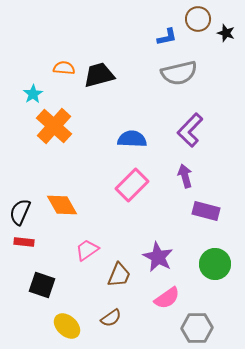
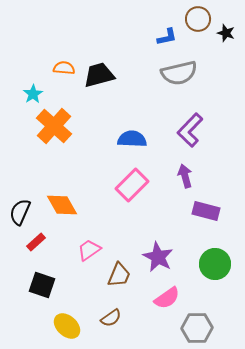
red rectangle: moved 12 px right; rotated 48 degrees counterclockwise
pink trapezoid: moved 2 px right
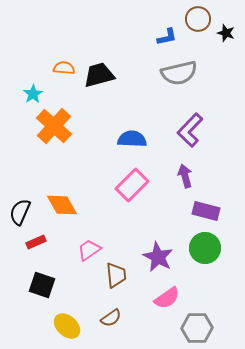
red rectangle: rotated 18 degrees clockwise
green circle: moved 10 px left, 16 px up
brown trapezoid: moved 3 px left; rotated 28 degrees counterclockwise
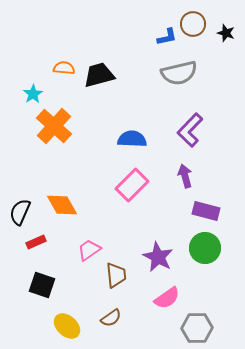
brown circle: moved 5 px left, 5 px down
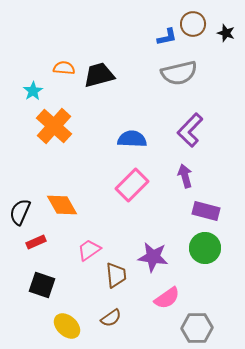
cyan star: moved 3 px up
purple star: moved 5 px left; rotated 20 degrees counterclockwise
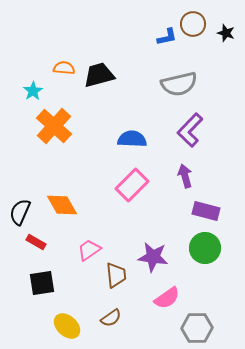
gray semicircle: moved 11 px down
red rectangle: rotated 54 degrees clockwise
black square: moved 2 px up; rotated 28 degrees counterclockwise
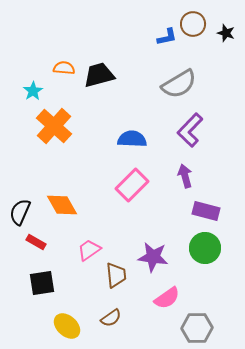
gray semicircle: rotated 18 degrees counterclockwise
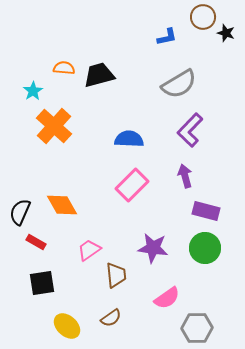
brown circle: moved 10 px right, 7 px up
blue semicircle: moved 3 px left
purple star: moved 9 px up
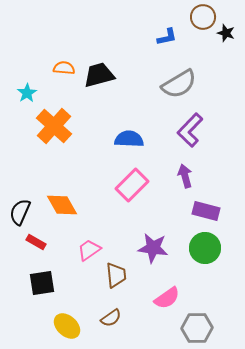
cyan star: moved 6 px left, 2 px down
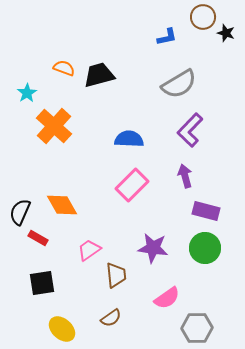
orange semicircle: rotated 15 degrees clockwise
red rectangle: moved 2 px right, 4 px up
yellow ellipse: moved 5 px left, 3 px down
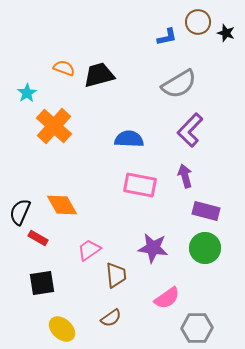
brown circle: moved 5 px left, 5 px down
pink rectangle: moved 8 px right; rotated 56 degrees clockwise
